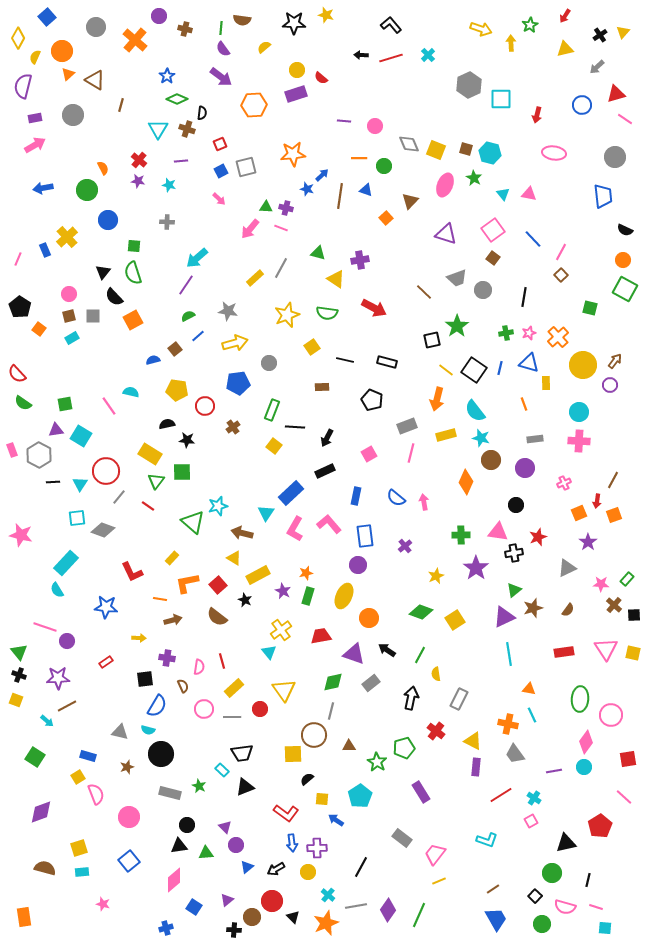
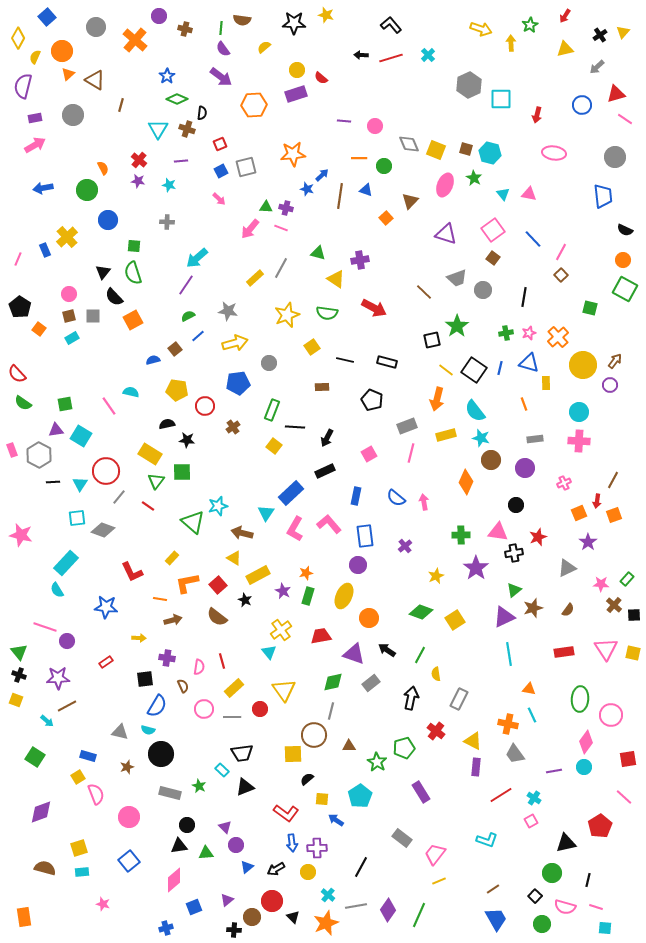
blue square at (194, 907): rotated 35 degrees clockwise
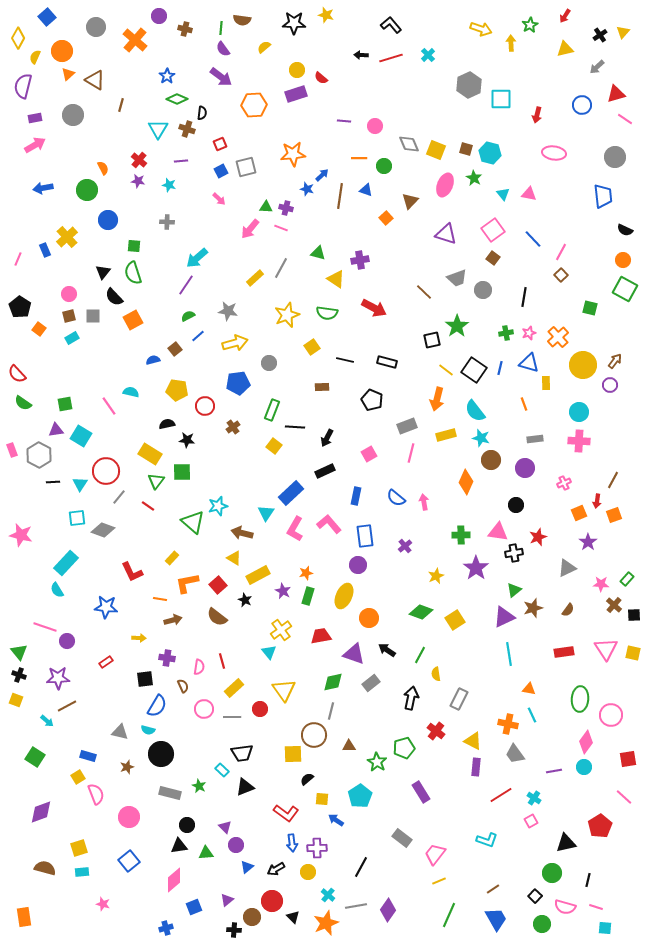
green line at (419, 915): moved 30 px right
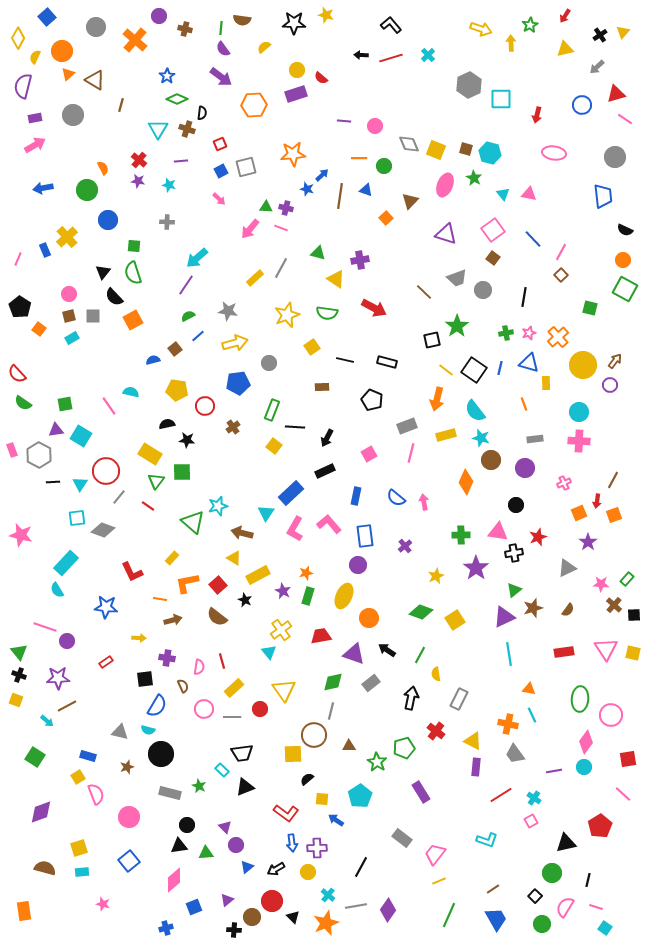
pink line at (624, 797): moved 1 px left, 3 px up
pink semicircle at (565, 907): rotated 105 degrees clockwise
orange rectangle at (24, 917): moved 6 px up
cyan square at (605, 928): rotated 32 degrees clockwise
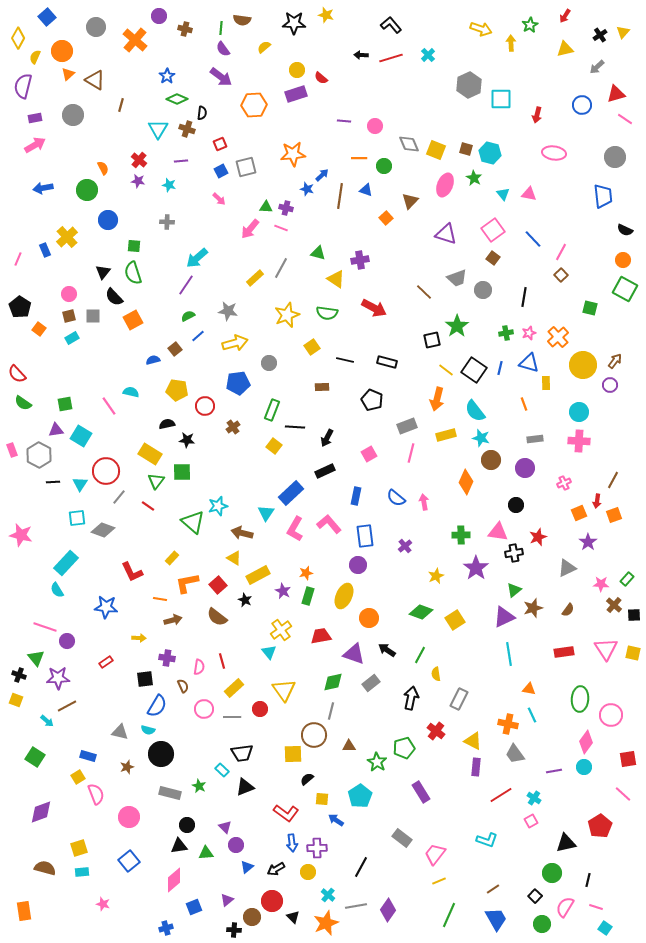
green triangle at (19, 652): moved 17 px right, 6 px down
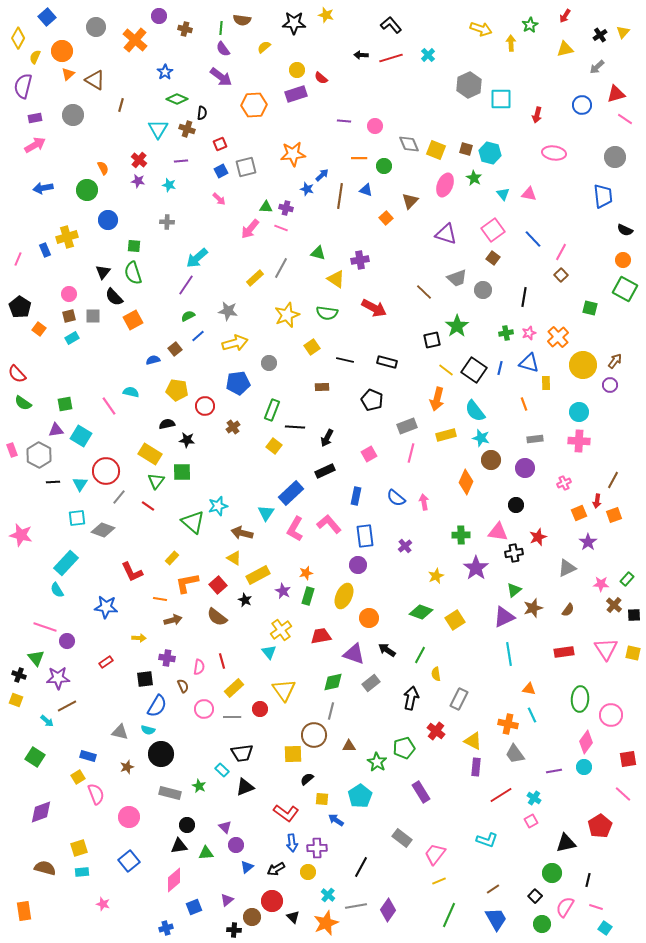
blue star at (167, 76): moved 2 px left, 4 px up
yellow cross at (67, 237): rotated 25 degrees clockwise
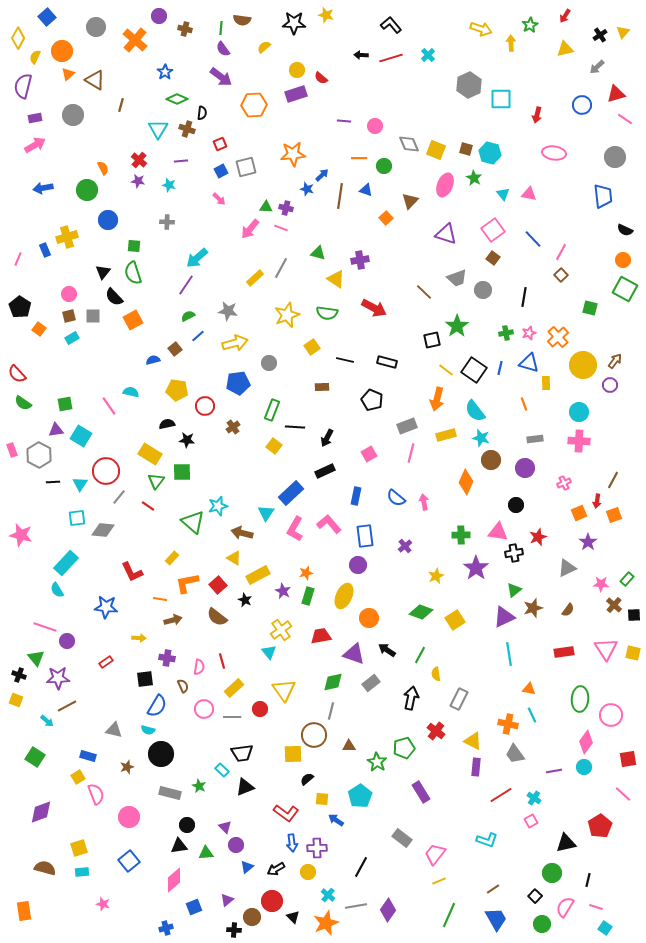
gray diamond at (103, 530): rotated 15 degrees counterclockwise
gray triangle at (120, 732): moved 6 px left, 2 px up
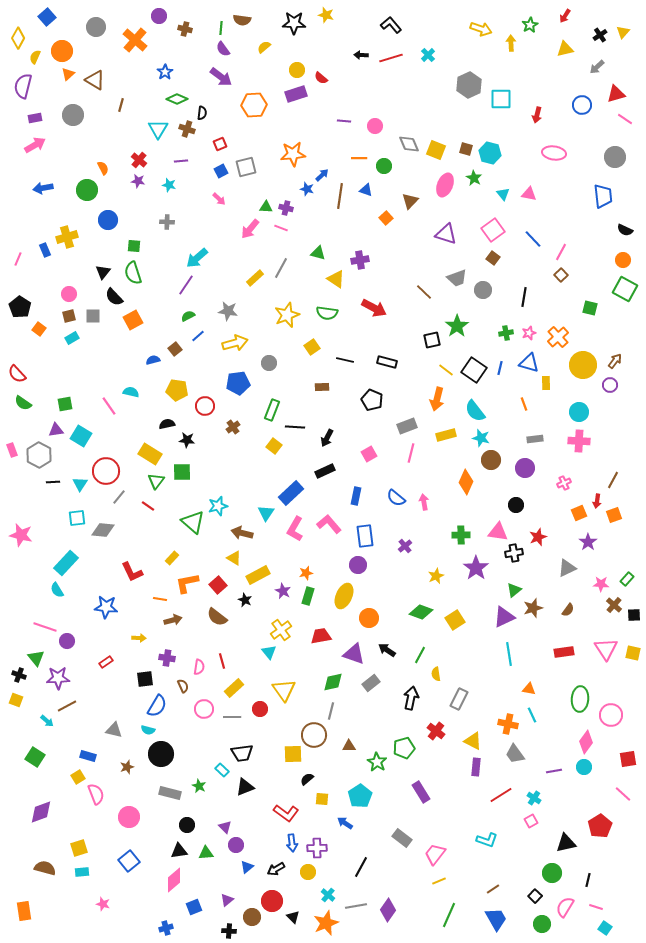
blue arrow at (336, 820): moved 9 px right, 3 px down
black triangle at (179, 846): moved 5 px down
black cross at (234, 930): moved 5 px left, 1 px down
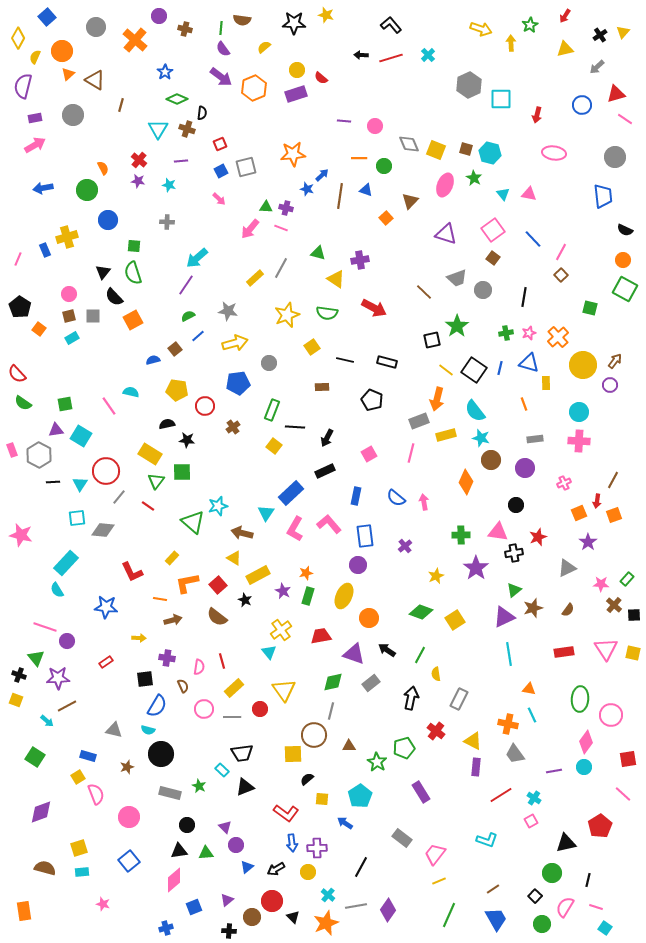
orange hexagon at (254, 105): moved 17 px up; rotated 20 degrees counterclockwise
gray rectangle at (407, 426): moved 12 px right, 5 px up
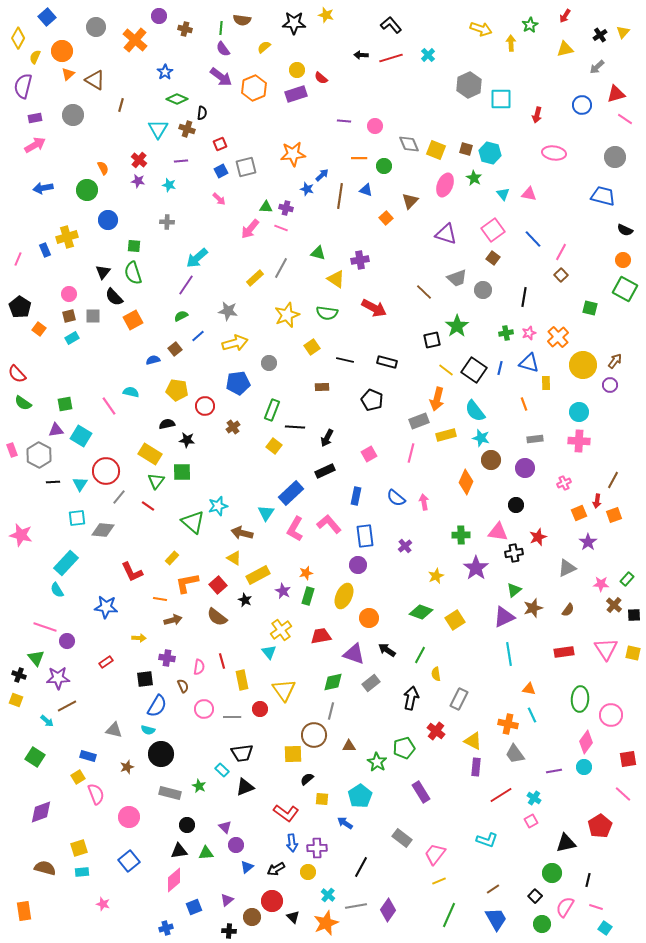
blue trapezoid at (603, 196): rotated 70 degrees counterclockwise
green semicircle at (188, 316): moved 7 px left
yellow rectangle at (234, 688): moved 8 px right, 8 px up; rotated 60 degrees counterclockwise
